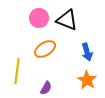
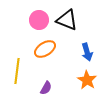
pink circle: moved 2 px down
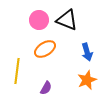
orange star: rotated 18 degrees clockwise
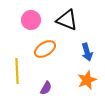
pink circle: moved 8 px left
yellow line: rotated 10 degrees counterclockwise
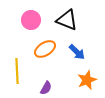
blue arrow: moved 10 px left; rotated 30 degrees counterclockwise
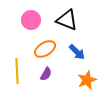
purple semicircle: moved 14 px up
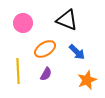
pink circle: moved 8 px left, 3 px down
yellow line: moved 1 px right
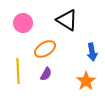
black triangle: rotated 10 degrees clockwise
blue arrow: moved 15 px right; rotated 36 degrees clockwise
orange star: moved 1 px left, 1 px down; rotated 12 degrees counterclockwise
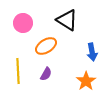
orange ellipse: moved 1 px right, 3 px up
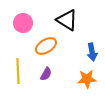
orange star: moved 1 px right, 2 px up; rotated 30 degrees clockwise
